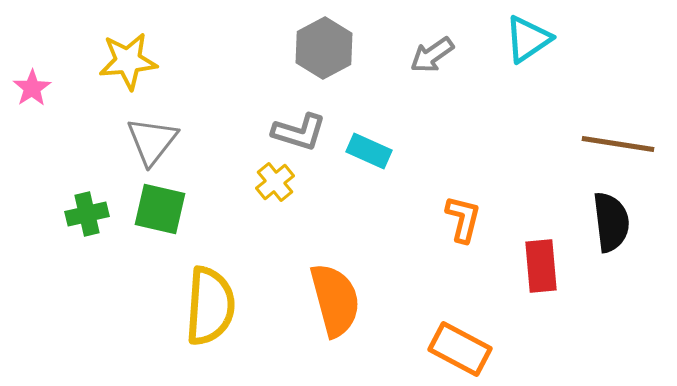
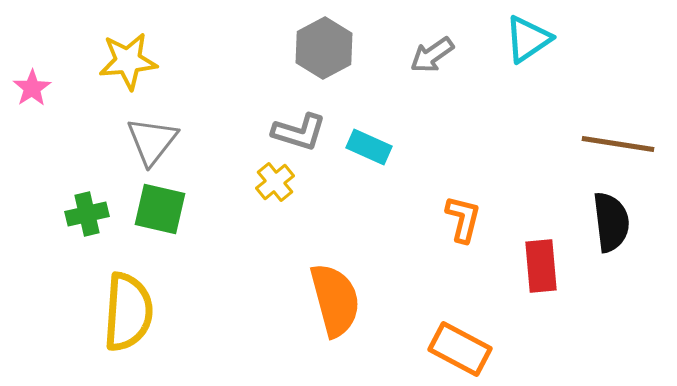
cyan rectangle: moved 4 px up
yellow semicircle: moved 82 px left, 6 px down
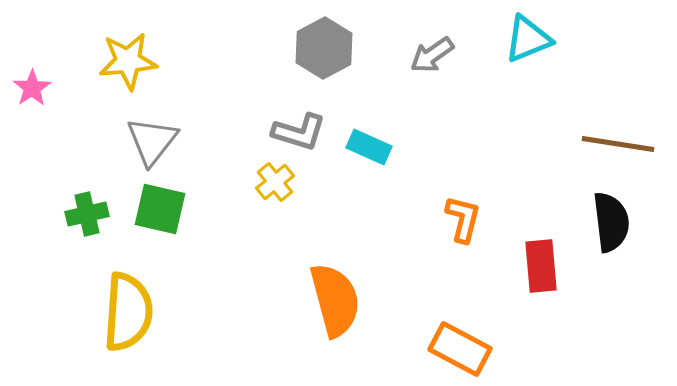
cyan triangle: rotated 12 degrees clockwise
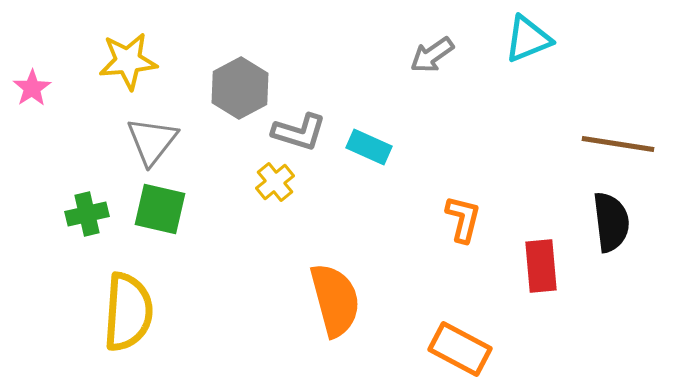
gray hexagon: moved 84 px left, 40 px down
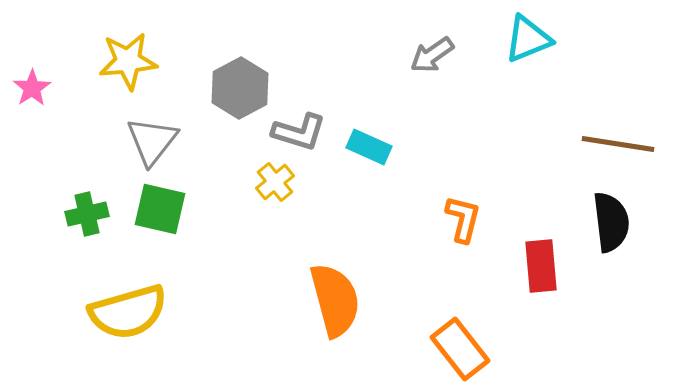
yellow semicircle: rotated 70 degrees clockwise
orange rectangle: rotated 24 degrees clockwise
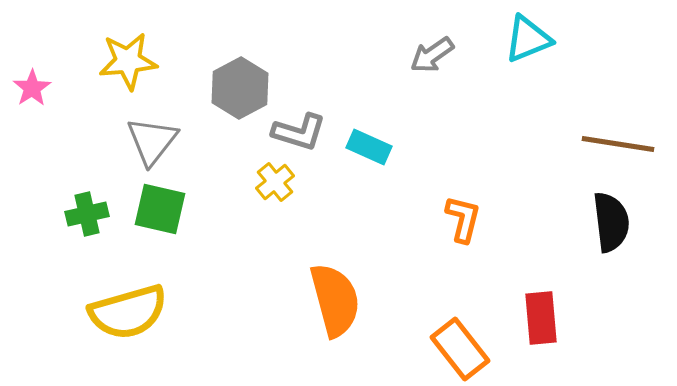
red rectangle: moved 52 px down
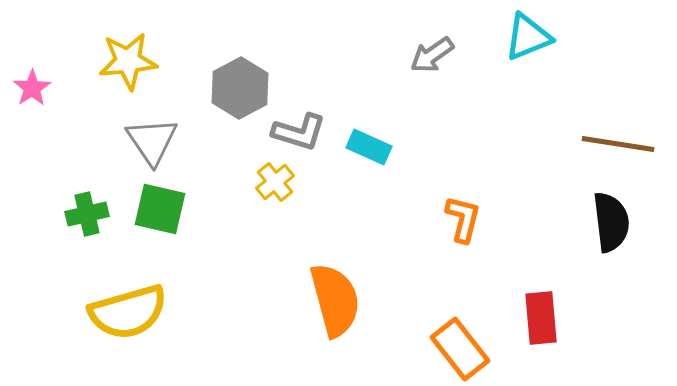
cyan triangle: moved 2 px up
gray triangle: rotated 12 degrees counterclockwise
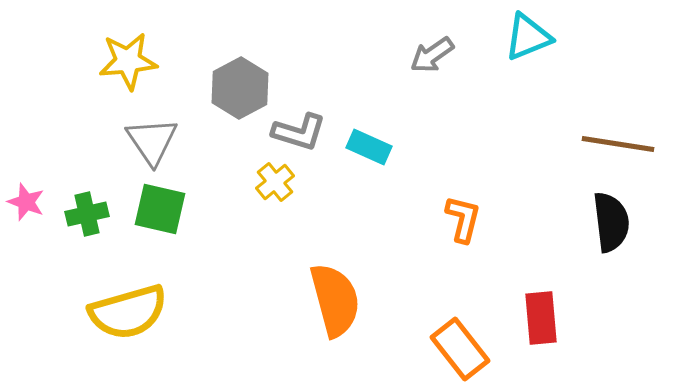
pink star: moved 6 px left, 114 px down; rotated 18 degrees counterclockwise
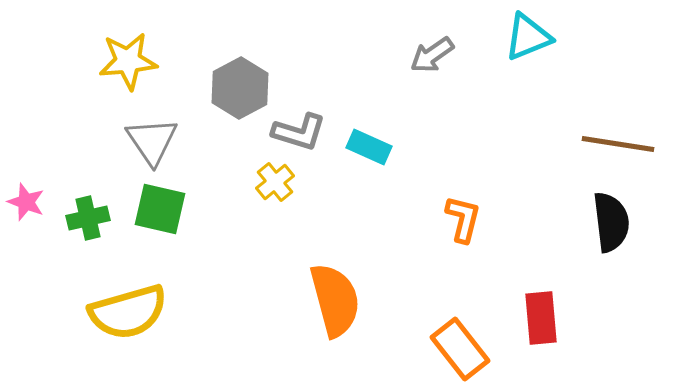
green cross: moved 1 px right, 4 px down
